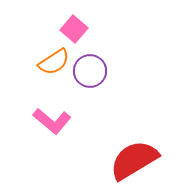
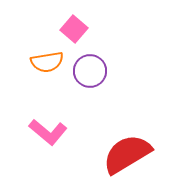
orange semicircle: moved 7 px left; rotated 24 degrees clockwise
pink L-shape: moved 4 px left, 11 px down
red semicircle: moved 7 px left, 6 px up
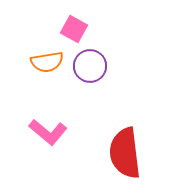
pink square: rotated 12 degrees counterclockwise
purple circle: moved 5 px up
red semicircle: moved 2 px left, 1 px up; rotated 66 degrees counterclockwise
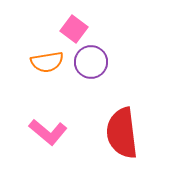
pink square: rotated 8 degrees clockwise
purple circle: moved 1 px right, 4 px up
red semicircle: moved 3 px left, 20 px up
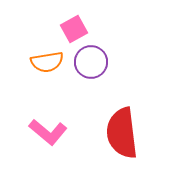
pink square: rotated 24 degrees clockwise
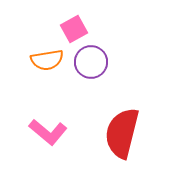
orange semicircle: moved 2 px up
red semicircle: rotated 21 degrees clockwise
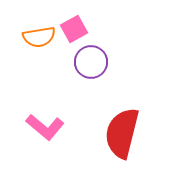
orange semicircle: moved 8 px left, 23 px up
pink L-shape: moved 3 px left, 5 px up
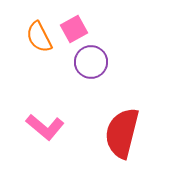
orange semicircle: rotated 72 degrees clockwise
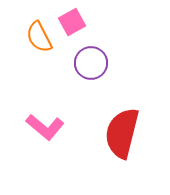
pink square: moved 2 px left, 7 px up
purple circle: moved 1 px down
